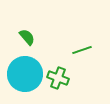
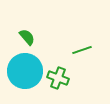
cyan circle: moved 3 px up
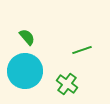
green cross: moved 9 px right, 6 px down; rotated 15 degrees clockwise
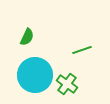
green semicircle: rotated 66 degrees clockwise
cyan circle: moved 10 px right, 4 px down
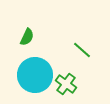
green line: rotated 60 degrees clockwise
green cross: moved 1 px left
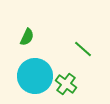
green line: moved 1 px right, 1 px up
cyan circle: moved 1 px down
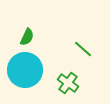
cyan circle: moved 10 px left, 6 px up
green cross: moved 2 px right, 1 px up
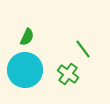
green line: rotated 12 degrees clockwise
green cross: moved 9 px up
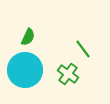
green semicircle: moved 1 px right
